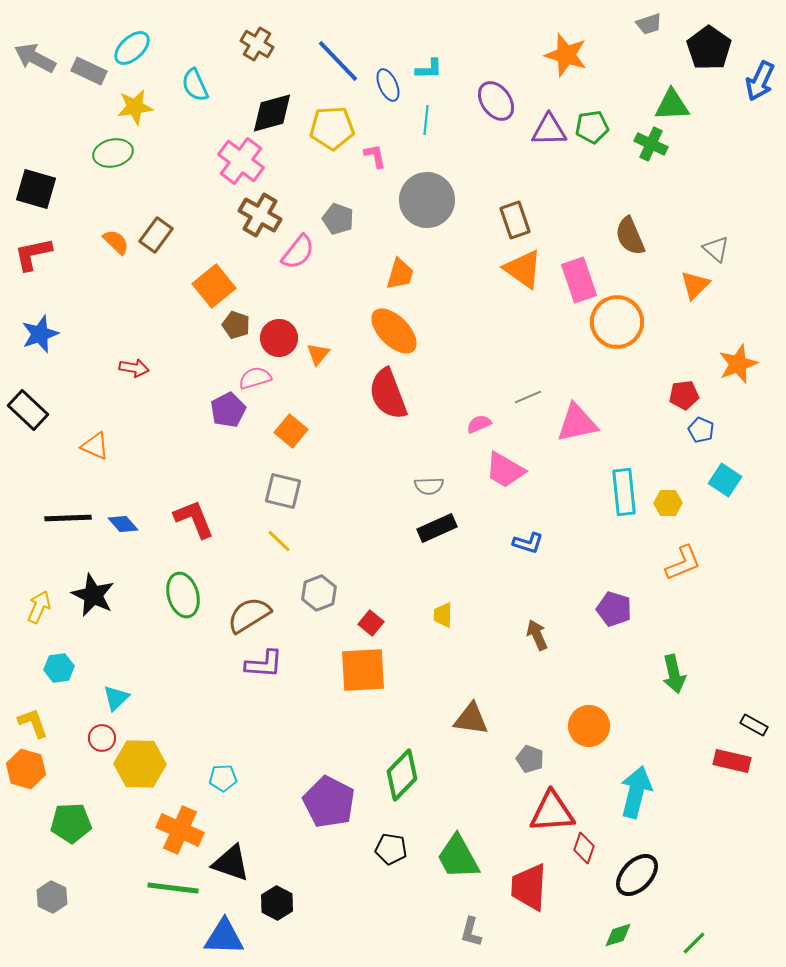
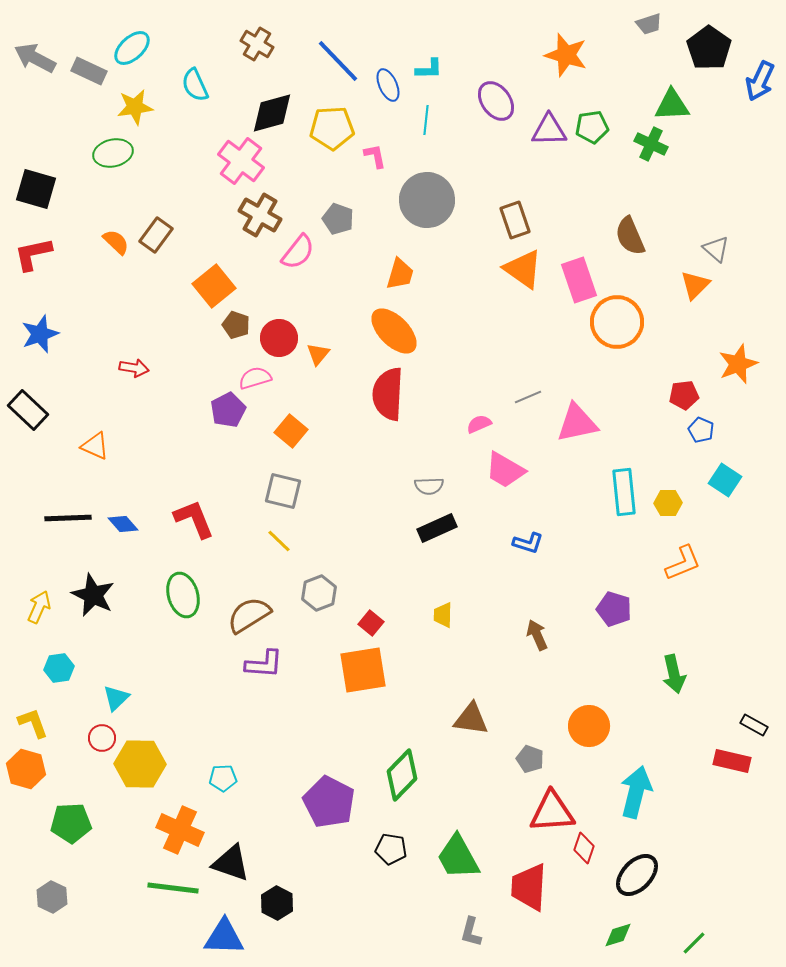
red semicircle at (388, 394): rotated 24 degrees clockwise
orange square at (363, 670): rotated 6 degrees counterclockwise
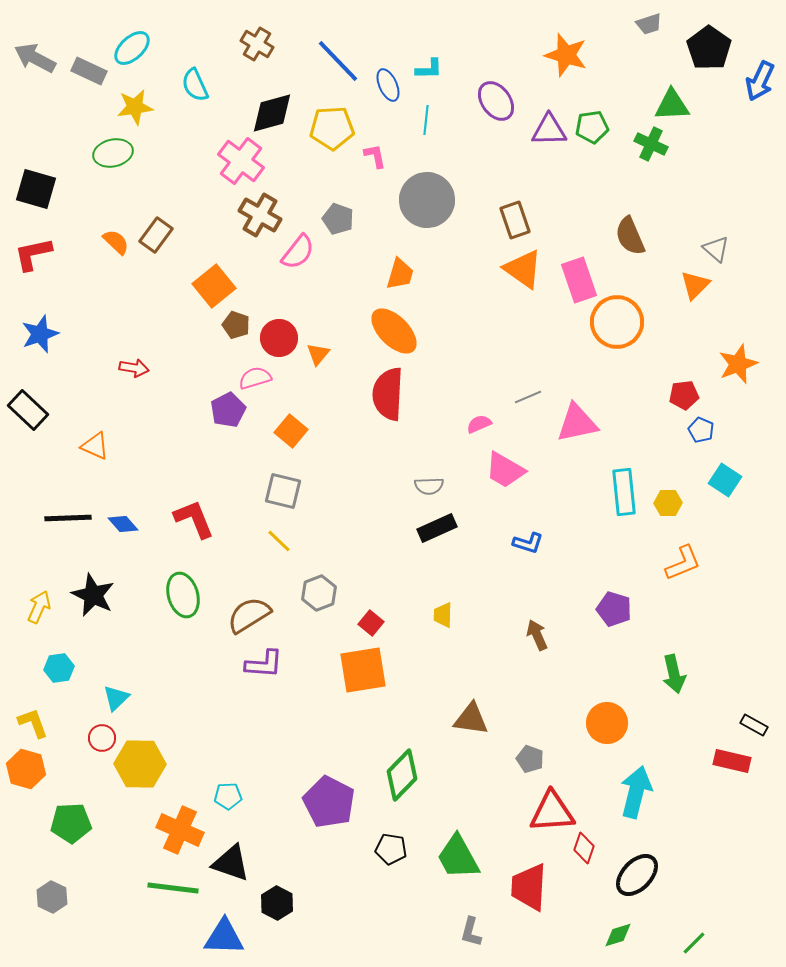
orange circle at (589, 726): moved 18 px right, 3 px up
cyan pentagon at (223, 778): moved 5 px right, 18 px down
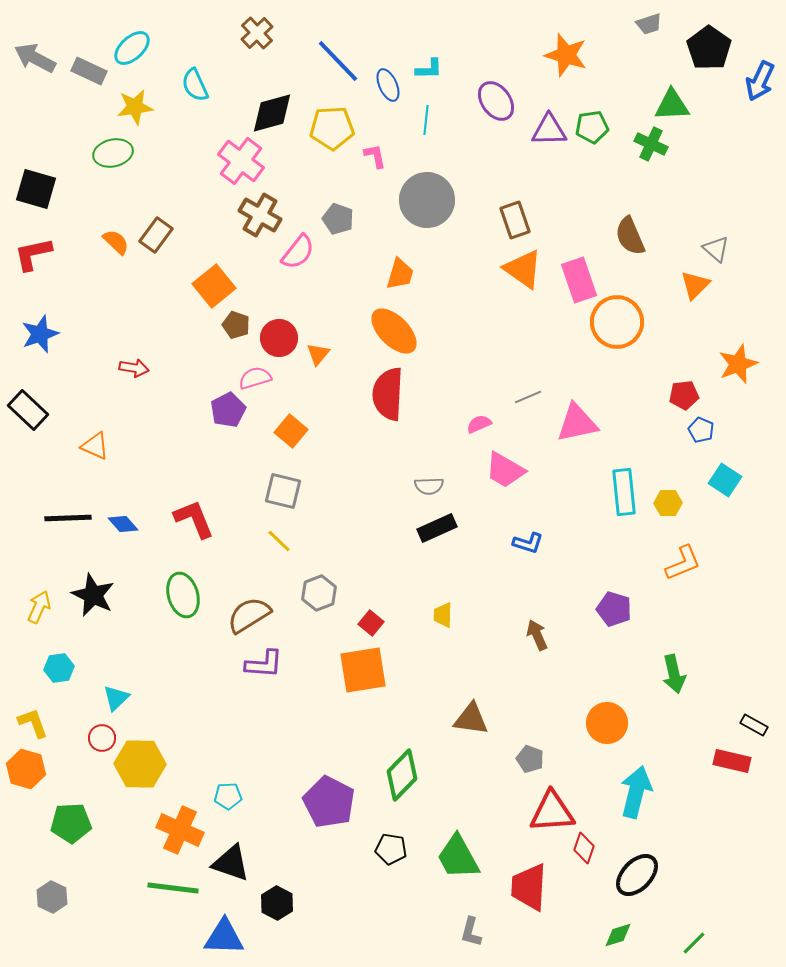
brown cross at (257, 44): moved 11 px up; rotated 16 degrees clockwise
